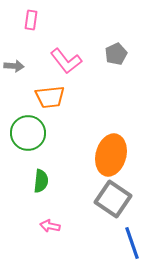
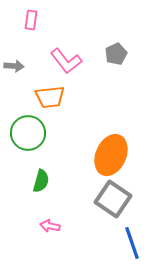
orange ellipse: rotated 9 degrees clockwise
green semicircle: rotated 10 degrees clockwise
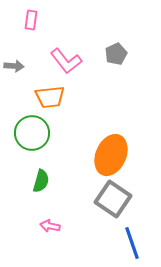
green circle: moved 4 px right
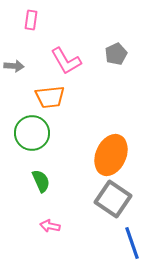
pink L-shape: rotated 8 degrees clockwise
green semicircle: rotated 40 degrees counterclockwise
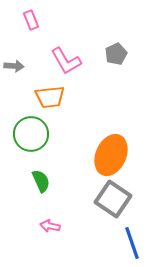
pink rectangle: rotated 30 degrees counterclockwise
green circle: moved 1 px left, 1 px down
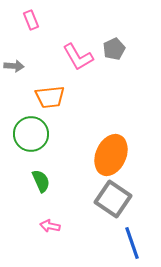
gray pentagon: moved 2 px left, 5 px up
pink L-shape: moved 12 px right, 4 px up
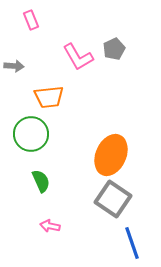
orange trapezoid: moved 1 px left
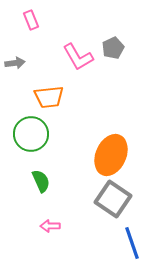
gray pentagon: moved 1 px left, 1 px up
gray arrow: moved 1 px right, 3 px up; rotated 12 degrees counterclockwise
pink arrow: rotated 12 degrees counterclockwise
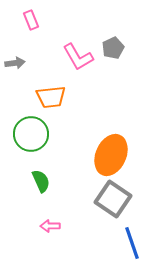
orange trapezoid: moved 2 px right
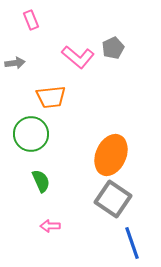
pink L-shape: rotated 20 degrees counterclockwise
